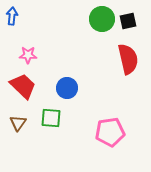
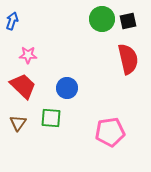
blue arrow: moved 5 px down; rotated 12 degrees clockwise
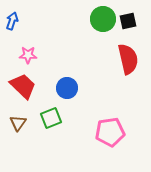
green circle: moved 1 px right
green square: rotated 25 degrees counterclockwise
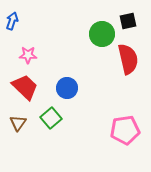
green circle: moved 1 px left, 15 px down
red trapezoid: moved 2 px right, 1 px down
green square: rotated 20 degrees counterclockwise
pink pentagon: moved 15 px right, 2 px up
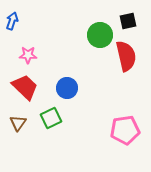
green circle: moved 2 px left, 1 px down
red semicircle: moved 2 px left, 3 px up
green square: rotated 15 degrees clockwise
